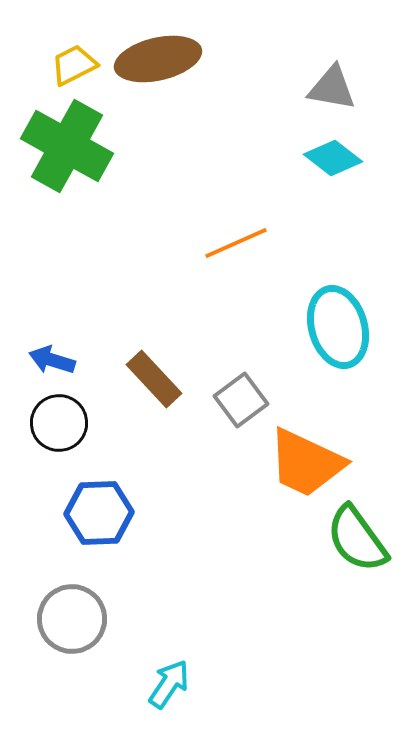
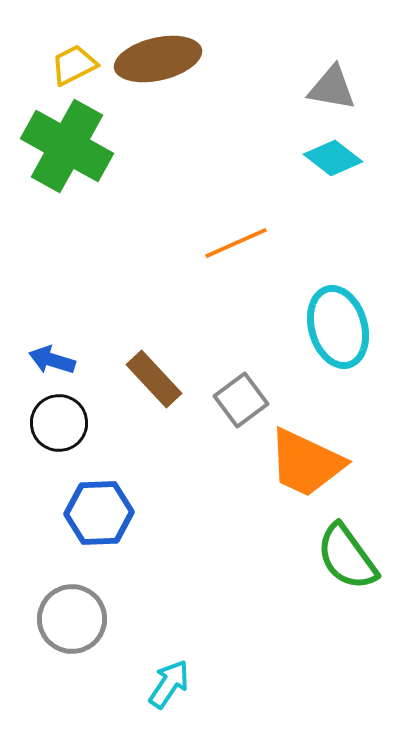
green semicircle: moved 10 px left, 18 px down
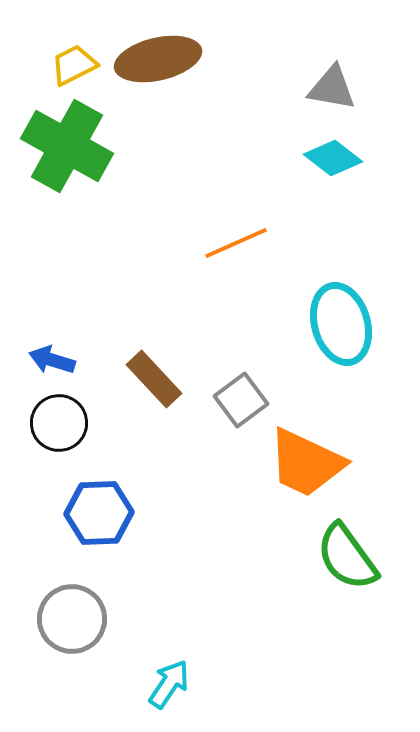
cyan ellipse: moved 3 px right, 3 px up
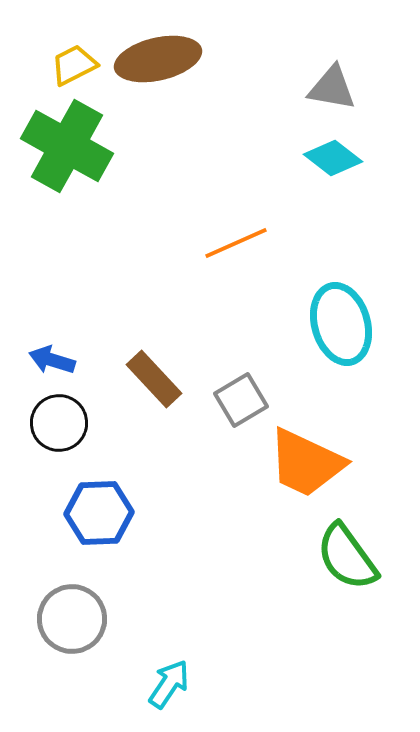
gray square: rotated 6 degrees clockwise
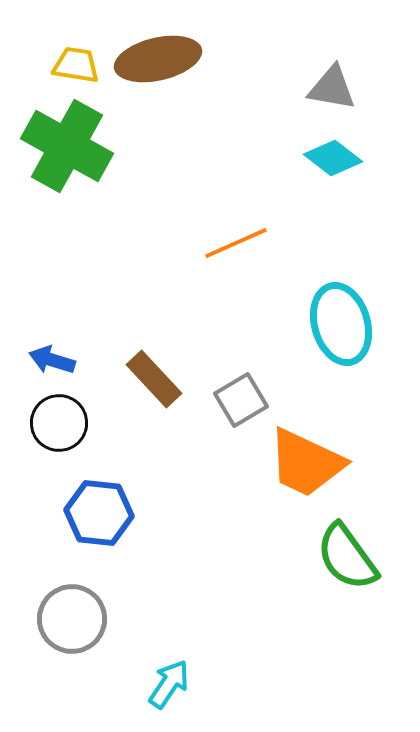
yellow trapezoid: moved 2 px right; rotated 36 degrees clockwise
blue hexagon: rotated 8 degrees clockwise
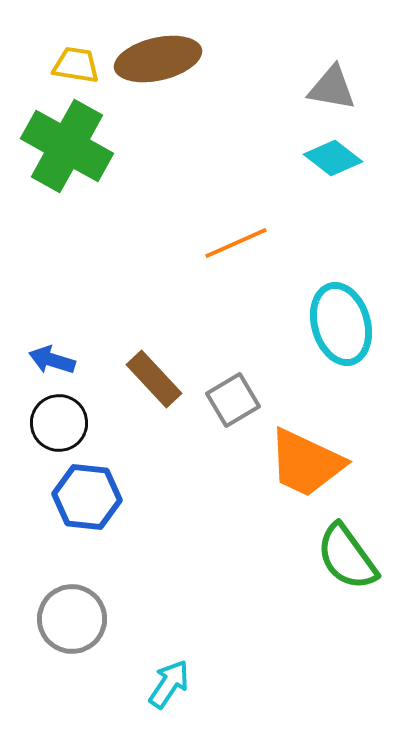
gray square: moved 8 px left
blue hexagon: moved 12 px left, 16 px up
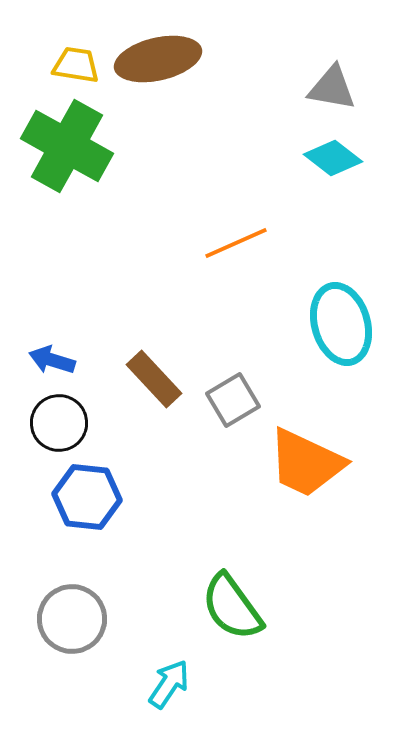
green semicircle: moved 115 px left, 50 px down
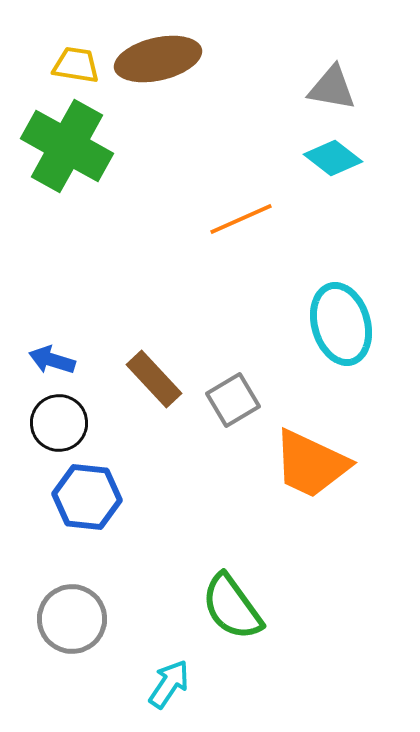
orange line: moved 5 px right, 24 px up
orange trapezoid: moved 5 px right, 1 px down
